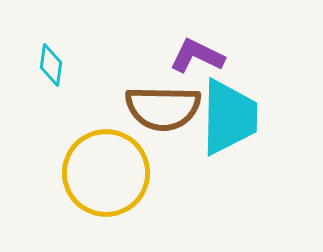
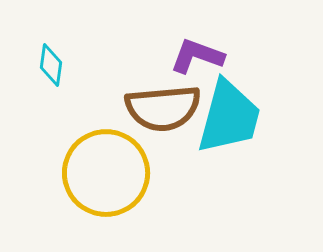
purple L-shape: rotated 6 degrees counterclockwise
brown semicircle: rotated 6 degrees counterclockwise
cyan trapezoid: rotated 14 degrees clockwise
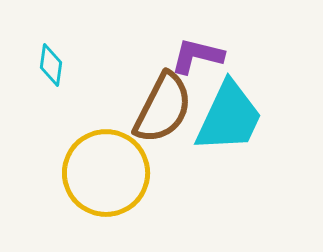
purple L-shape: rotated 6 degrees counterclockwise
brown semicircle: rotated 58 degrees counterclockwise
cyan trapezoid: rotated 10 degrees clockwise
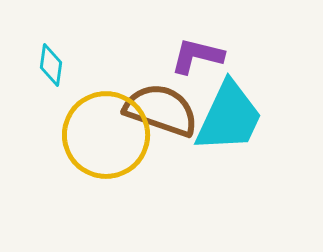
brown semicircle: moved 2 px left, 2 px down; rotated 98 degrees counterclockwise
yellow circle: moved 38 px up
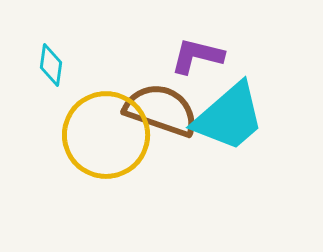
cyan trapezoid: rotated 24 degrees clockwise
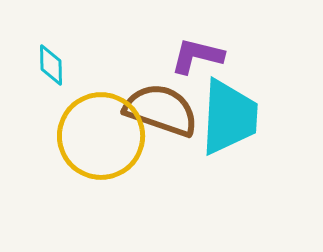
cyan diamond: rotated 9 degrees counterclockwise
cyan trapezoid: rotated 46 degrees counterclockwise
yellow circle: moved 5 px left, 1 px down
